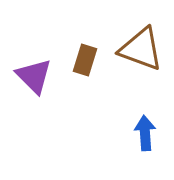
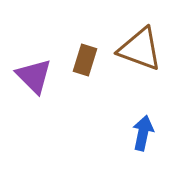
brown triangle: moved 1 px left
blue arrow: moved 2 px left; rotated 16 degrees clockwise
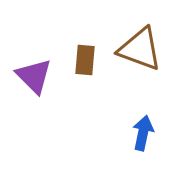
brown rectangle: rotated 12 degrees counterclockwise
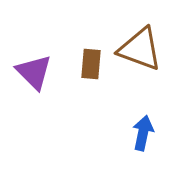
brown rectangle: moved 6 px right, 4 px down
purple triangle: moved 4 px up
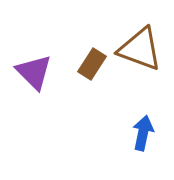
brown rectangle: moved 1 px right; rotated 28 degrees clockwise
